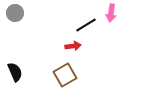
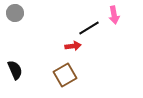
pink arrow: moved 3 px right, 2 px down; rotated 18 degrees counterclockwise
black line: moved 3 px right, 3 px down
black semicircle: moved 2 px up
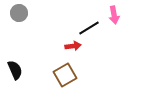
gray circle: moved 4 px right
